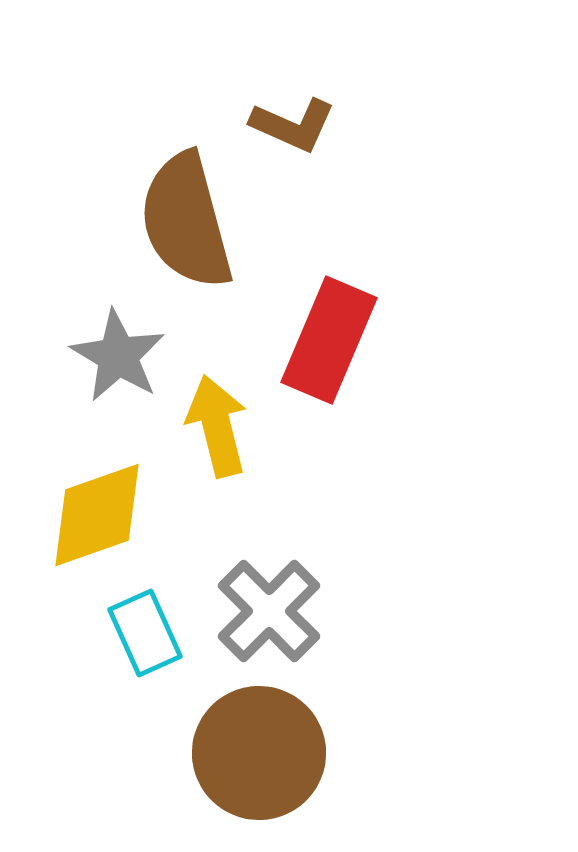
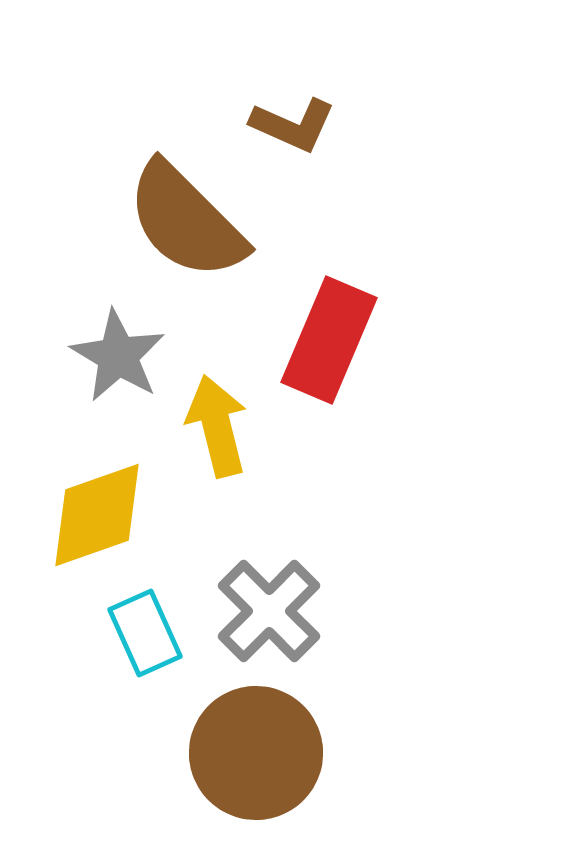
brown semicircle: rotated 30 degrees counterclockwise
brown circle: moved 3 px left
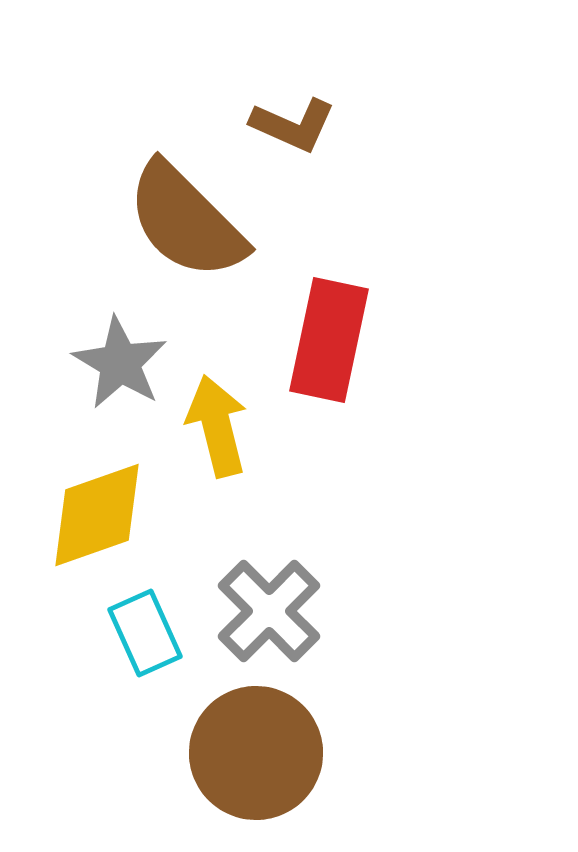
red rectangle: rotated 11 degrees counterclockwise
gray star: moved 2 px right, 7 px down
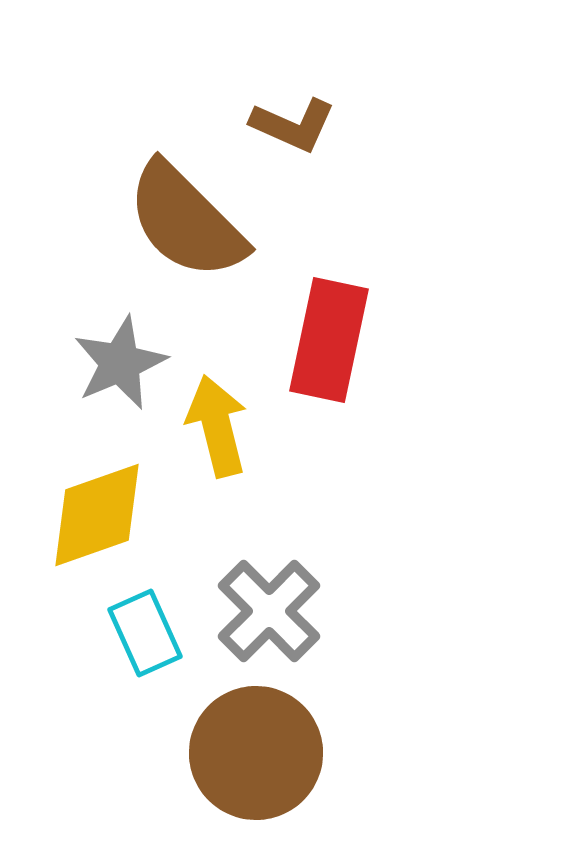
gray star: rotated 18 degrees clockwise
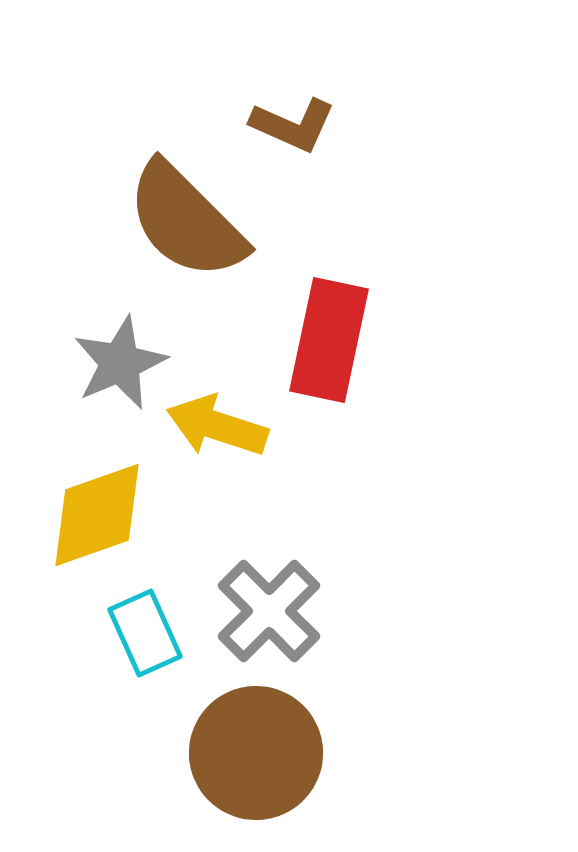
yellow arrow: rotated 58 degrees counterclockwise
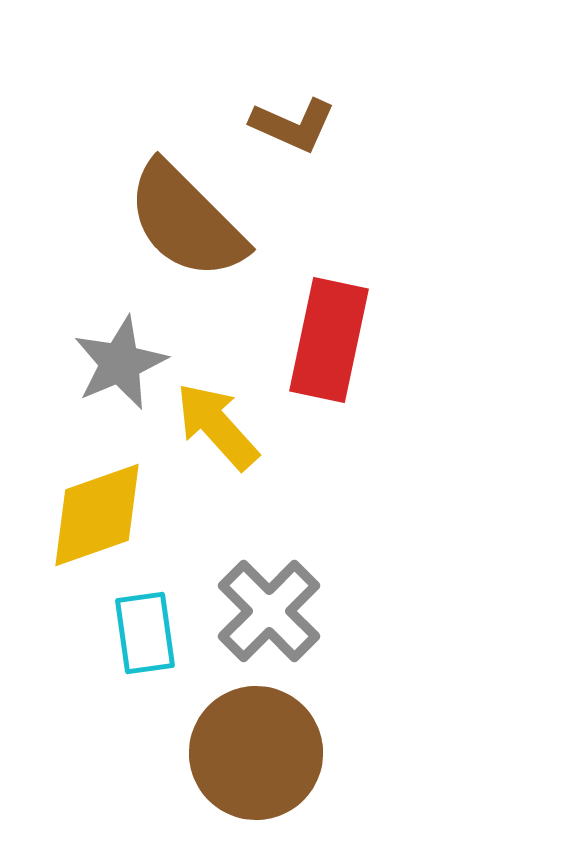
yellow arrow: rotated 30 degrees clockwise
cyan rectangle: rotated 16 degrees clockwise
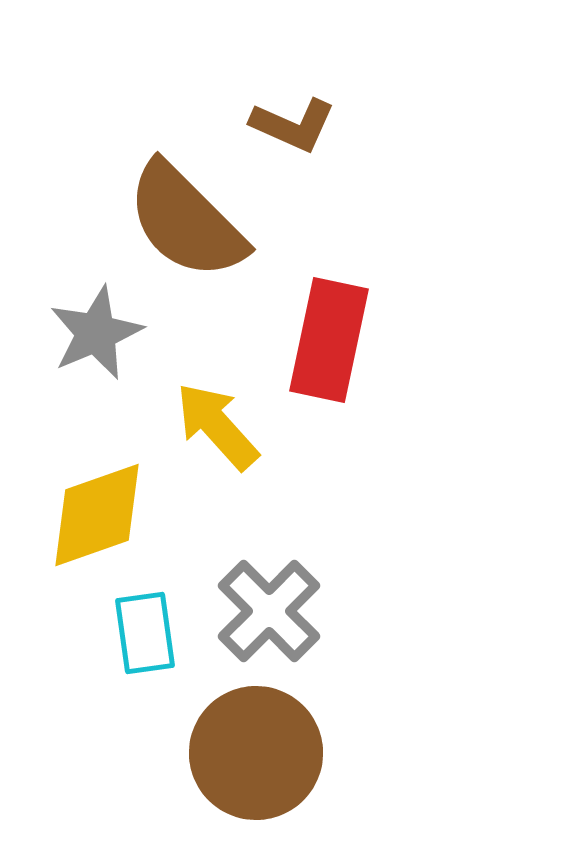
gray star: moved 24 px left, 30 px up
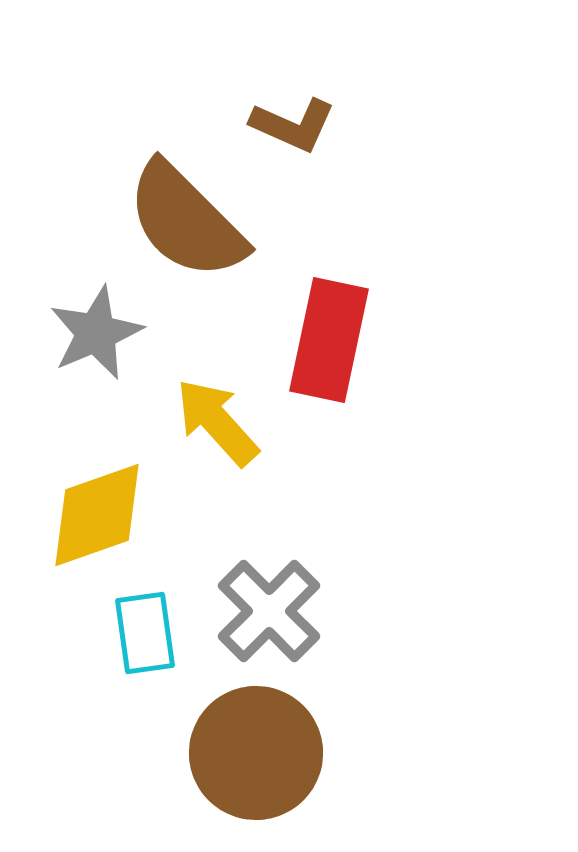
yellow arrow: moved 4 px up
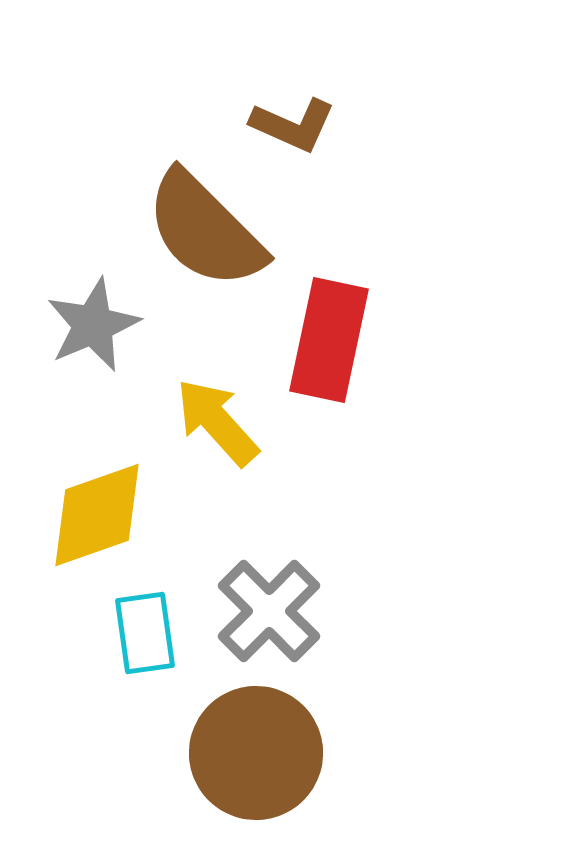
brown semicircle: moved 19 px right, 9 px down
gray star: moved 3 px left, 8 px up
